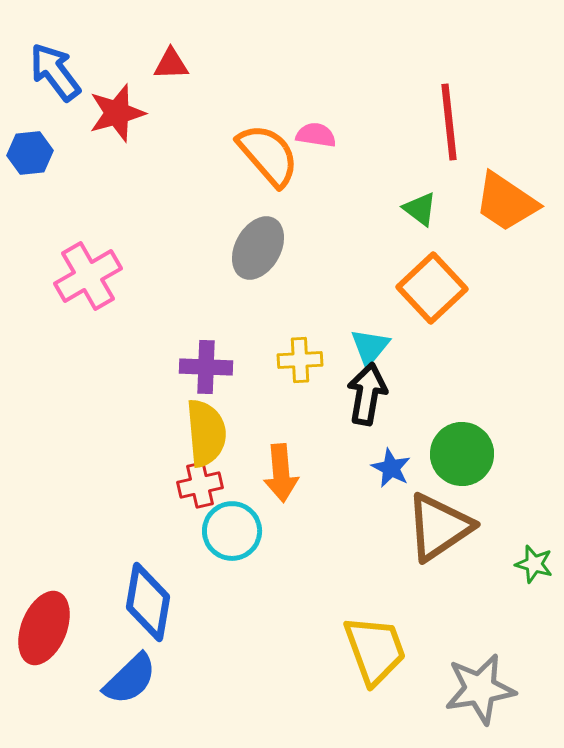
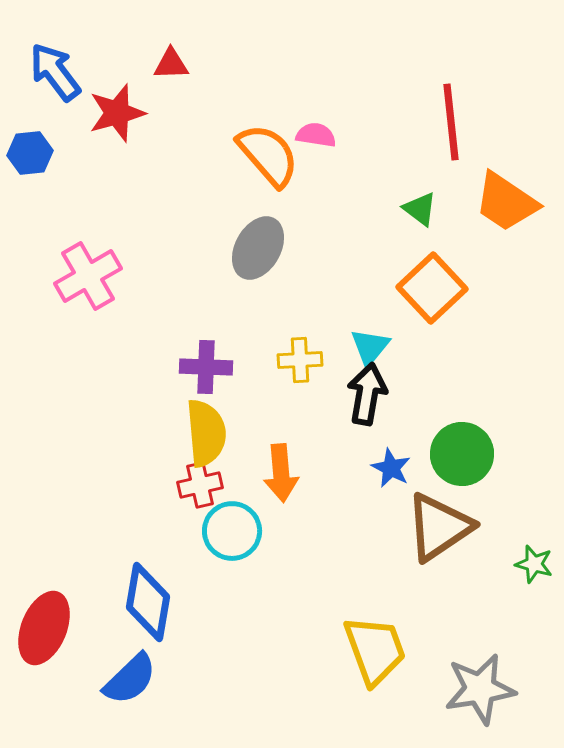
red line: moved 2 px right
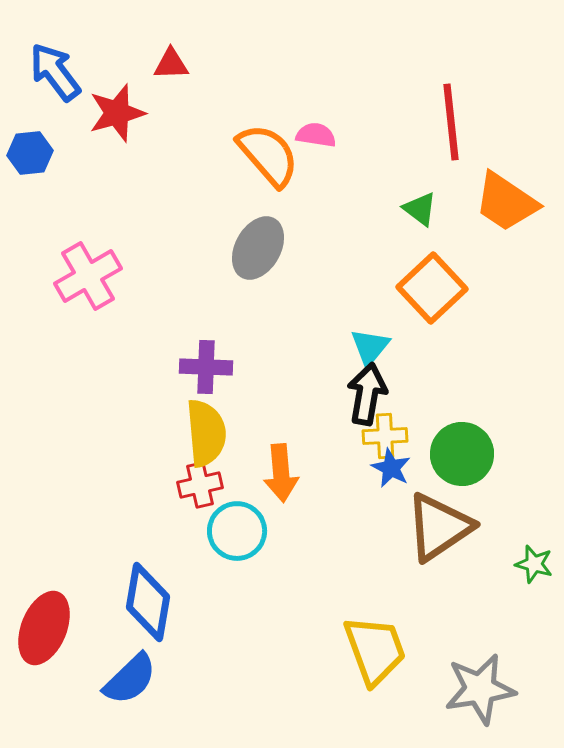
yellow cross: moved 85 px right, 76 px down
cyan circle: moved 5 px right
